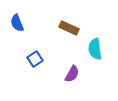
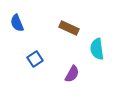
cyan semicircle: moved 2 px right
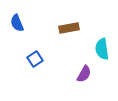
brown rectangle: rotated 36 degrees counterclockwise
cyan semicircle: moved 5 px right
purple semicircle: moved 12 px right
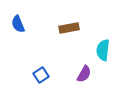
blue semicircle: moved 1 px right, 1 px down
cyan semicircle: moved 1 px right, 1 px down; rotated 15 degrees clockwise
blue square: moved 6 px right, 16 px down
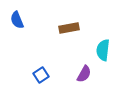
blue semicircle: moved 1 px left, 4 px up
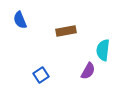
blue semicircle: moved 3 px right
brown rectangle: moved 3 px left, 3 px down
purple semicircle: moved 4 px right, 3 px up
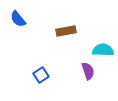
blue semicircle: moved 2 px left, 1 px up; rotated 18 degrees counterclockwise
cyan semicircle: rotated 85 degrees clockwise
purple semicircle: rotated 48 degrees counterclockwise
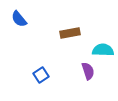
blue semicircle: moved 1 px right
brown rectangle: moved 4 px right, 2 px down
